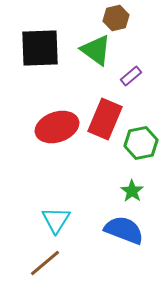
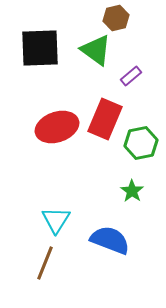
blue semicircle: moved 14 px left, 10 px down
brown line: rotated 28 degrees counterclockwise
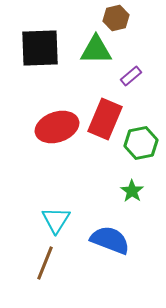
green triangle: rotated 36 degrees counterclockwise
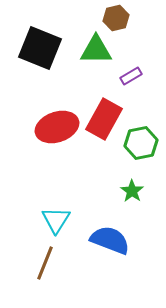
black square: rotated 24 degrees clockwise
purple rectangle: rotated 10 degrees clockwise
red rectangle: moved 1 px left; rotated 6 degrees clockwise
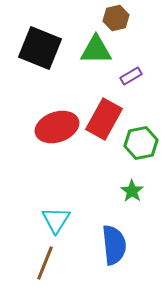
blue semicircle: moved 4 px right, 5 px down; rotated 63 degrees clockwise
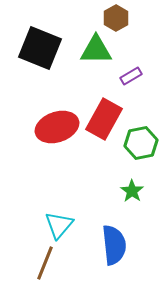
brown hexagon: rotated 15 degrees counterclockwise
cyan triangle: moved 3 px right, 5 px down; rotated 8 degrees clockwise
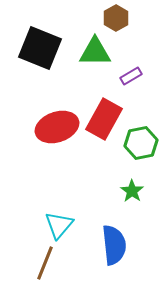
green triangle: moved 1 px left, 2 px down
